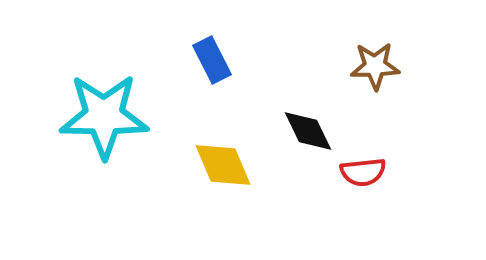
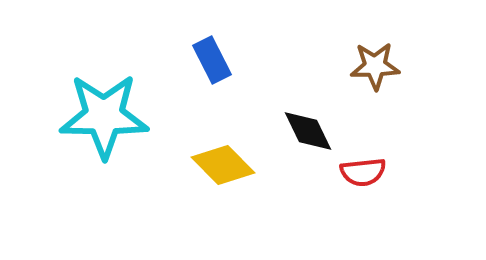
yellow diamond: rotated 22 degrees counterclockwise
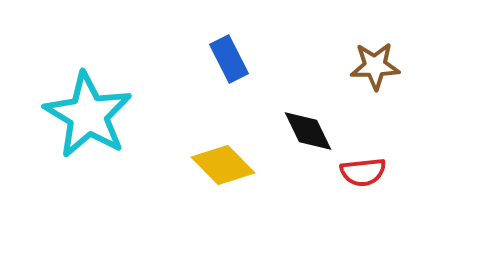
blue rectangle: moved 17 px right, 1 px up
cyan star: moved 16 px left, 1 px up; rotated 30 degrees clockwise
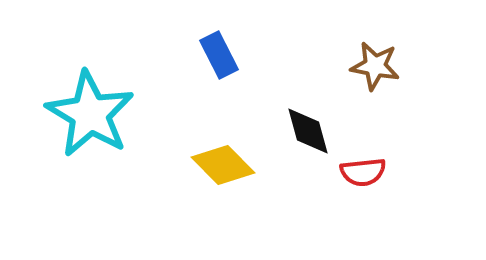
blue rectangle: moved 10 px left, 4 px up
brown star: rotated 12 degrees clockwise
cyan star: moved 2 px right, 1 px up
black diamond: rotated 10 degrees clockwise
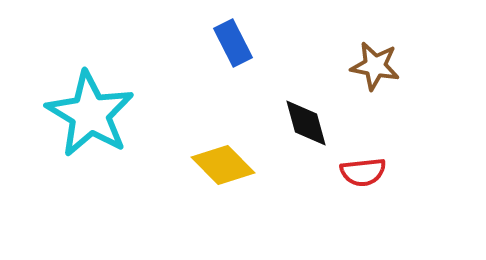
blue rectangle: moved 14 px right, 12 px up
black diamond: moved 2 px left, 8 px up
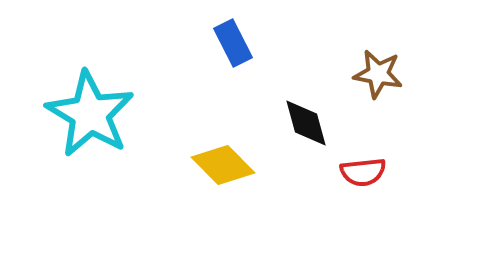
brown star: moved 3 px right, 8 px down
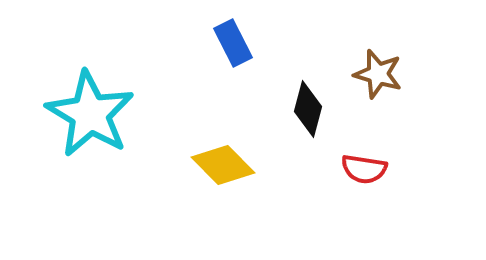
brown star: rotated 6 degrees clockwise
black diamond: moved 2 px right, 14 px up; rotated 30 degrees clockwise
red semicircle: moved 1 px right, 3 px up; rotated 15 degrees clockwise
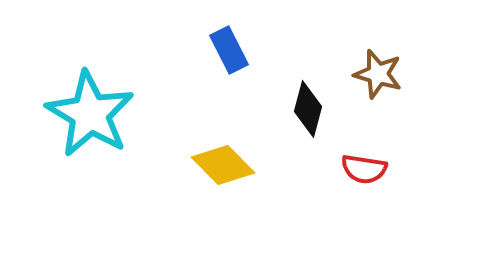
blue rectangle: moved 4 px left, 7 px down
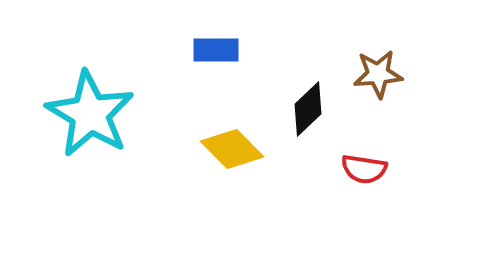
blue rectangle: moved 13 px left; rotated 63 degrees counterclockwise
brown star: rotated 21 degrees counterclockwise
black diamond: rotated 32 degrees clockwise
yellow diamond: moved 9 px right, 16 px up
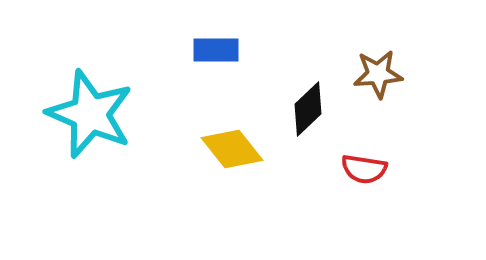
cyan star: rotated 8 degrees counterclockwise
yellow diamond: rotated 6 degrees clockwise
